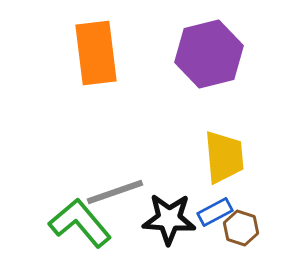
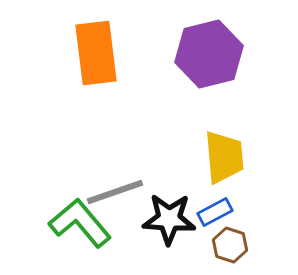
brown hexagon: moved 11 px left, 17 px down
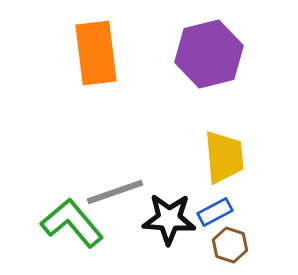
green L-shape: moved 8 px left
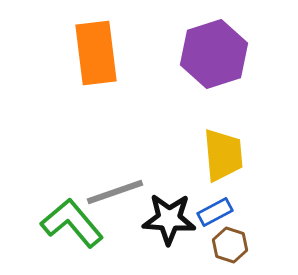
purple hexagon: moved 5 px right; rotated 4 degrees counterclockwise
yellow trapezoid: moved 1 px left, 2 px up
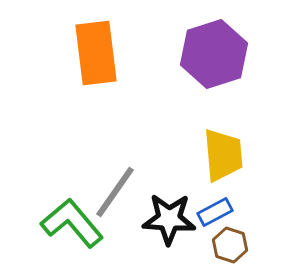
gray line: rotated 36 degrees counterclockwise
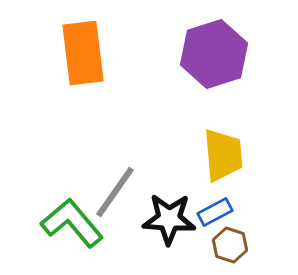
orange rectangle: moved 13 px left
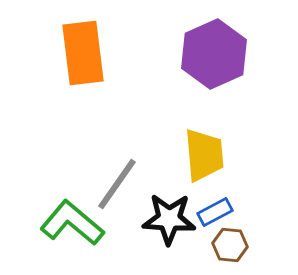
purple hexagon: rotated 6 degrees counterclockwise
yellow trapezoid: moved 19 px left
gray line: moved 2 px right, 8 px up
green L-shape: rotated 10 degrees counterclockwise
brown hexagon: rotated 12 degrees counterclockwise
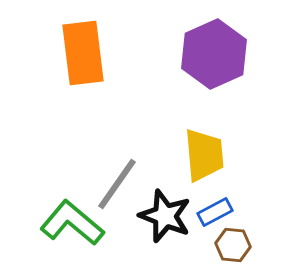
black star: moved 4 px left, 3 px up; rotated 18 degrees clockwise
brown hexagon: moved 3 px right
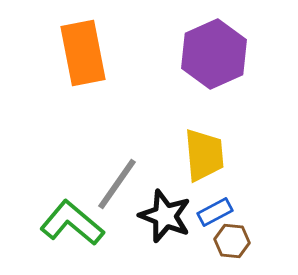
orange rectangle: rotated 4 degrees counterclockwise
brown hexagon: moved 1 px left, 4 px up
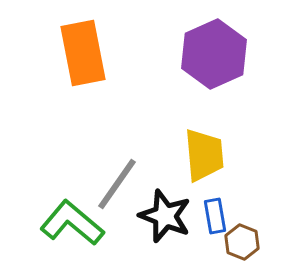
blue rectangle: moved 4 px down; rotated 72 degrees counterclockwise
brown hexagon: moved 10 px right, 1 px down; rotated 16 degrees clockwise
